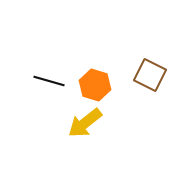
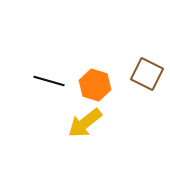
brown square: moved 3 px left, 1 px up
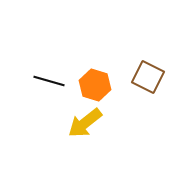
brown square: moved 1 px right, 3 px down
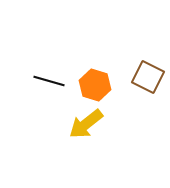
yellow arrow: moved 1 px right, 1 px down
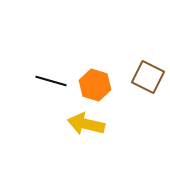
black line: moved 2 px right
yellow arrow: rotated 51 degrees clockwise
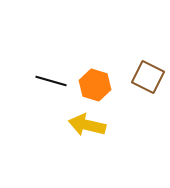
yellow arrow: moved 1 px right, 1 px down
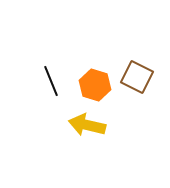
brown square: moved 11 px left
black line: rotated 52 degrees clockwise
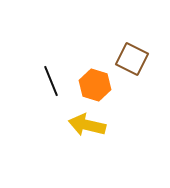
brown square: moved 5 px left, 18 px up
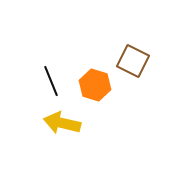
brown square: moved 1 px right, 2 px down
yellow arrow: moved 25 px left, 2 px up
